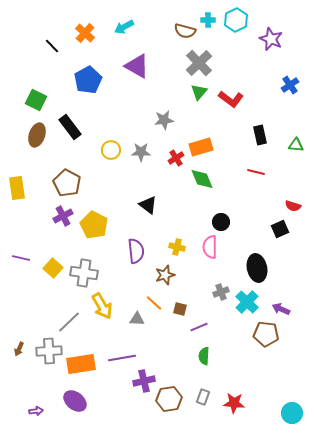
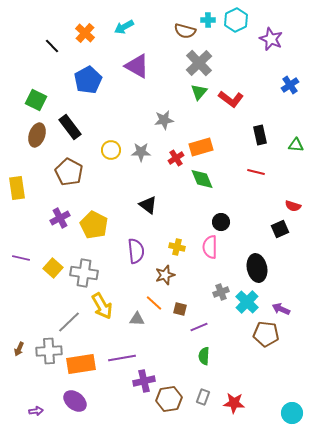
brown pentagon at (67, 183): moved 2 px right, 11 px up
purple cross at (63, 216): moved 3 px left, 2 px down
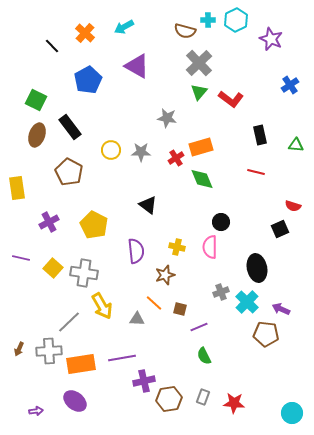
gray star at (164, 120): moved 3 px right, 2 px up; rotated 18 degrees clockwise
purple cross at (60, 218): moved 11 px left, 4 px down
green semicircle at (204, 356): rotated 30 degrees counterclockwise
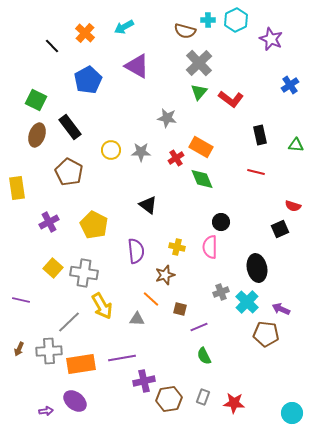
orange rectangle at (201, 147): rotated 45 degrees clockwise
purple line at (21, 258): moved 42 px down
orange line at (154, 303): moved 3 px left, 4 px up
purple arrow at (36, 411): moved 10 px right
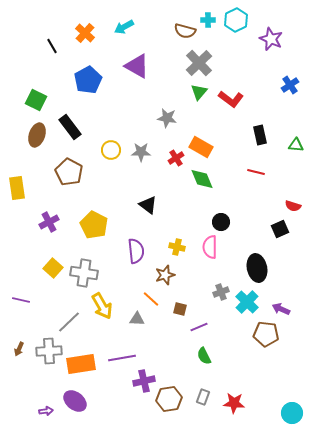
black line at (52, 46): rotated 14 degrees clockwise
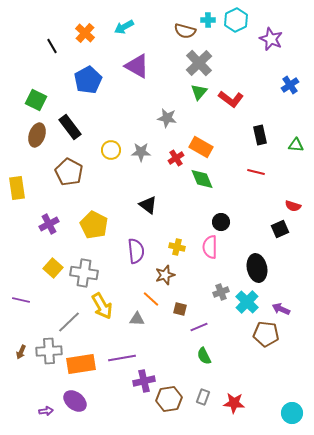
purple cross at (49, 222): moved 2 px down
brown arrow at (19, 349): moved 2 px right, 3 px down
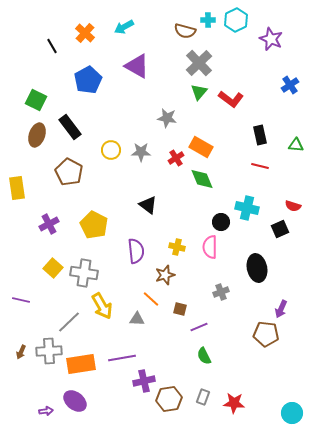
red line at (256, 172): moved 4 px right, 6 px up
cyan cross at (247, 302): moved 94 px up; rotated 30 degrees counterclockwise
purple arrow at (281, 309): rotated 90 degrees counterclockwise
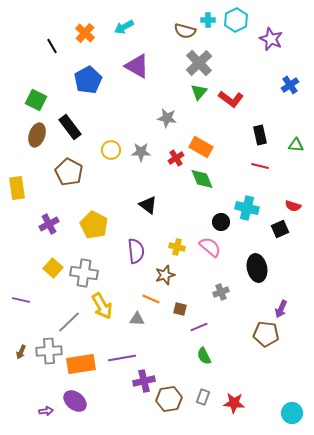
pink semicircle at (210, 247): rotated 130 degrees clockwise
orange line at (151, 299): rotated 18 degrees counterclockwise
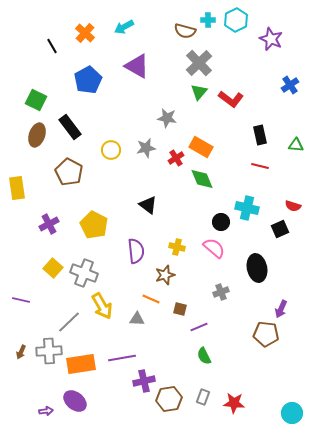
gray star at (141, 152): moved 5 px right, 4 px up; rotated 12 degrees counterclockwise
pink semicircle at (210, 247): moved 4 px right, 1 px down
gray cross at (84, 273): rotated 12 degrees clockwise
